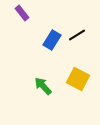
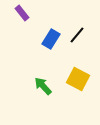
black line: rotated 18 degrees counterclockwise
blue rectangle: moved 1 px left, 1 px up
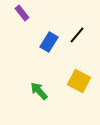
blue rectangle: moved 2 px left, 3 px down
yellow square: moved 1 px right, 2 px down
green arrow: moved 4 px left, 5 px down
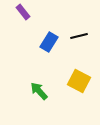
purple rectangle: moved 1 px right, 1 px up
black line: moved 2 px right, 1 px down; rotated 36 degrees clockwise
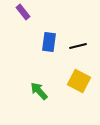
black line: moved 1 px left, 10 px down
blue rectangle: rotated 24 degrees counterclockwise
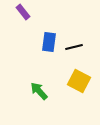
black line: moved 4 px left, 1 px down
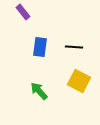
blue rectangle: moved 9 px left, 5 px down
black line: rotated 18 degrees clockwise
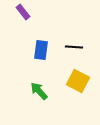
blue rectangle: moved 1 px right, 3 px down
yellow square: moved 1 px left
